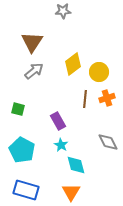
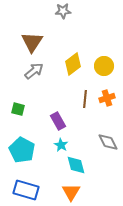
yellow circle: moved 5 px right, 6 px up
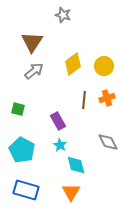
gray star: moved 4 px down; rotated 21 degrees clockwise
brown line: moved 1 px left, 1 px down
cyan star: moved 1 px left
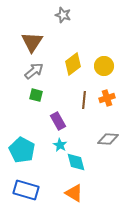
green square: moved 18 px right, 14 px up
gray diamond: moved 3 px up; rotated 60 degrees counterclockwise
cyan diamond: moved 3 px up
orange triangle: moved 3 px right, 1 px down; rotated 30 degrees counterclockwise
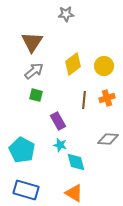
gray star: moved 3 px right, 1 px up; rotated 21 degrees counterclockwise
cyan star: rotated 16 degrees counterclockwise
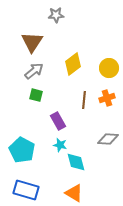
gray star: moved 10 px left, 1 px down
yellow circle: moved 5 px right, 2 px down
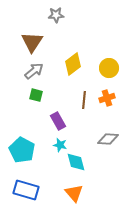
orange triangle: rotated 18 degrees clockwise
